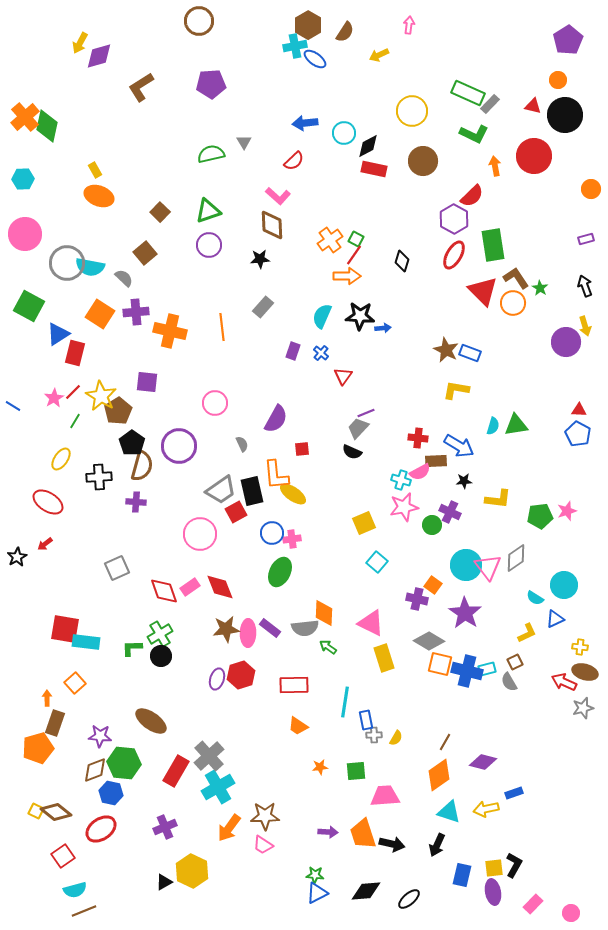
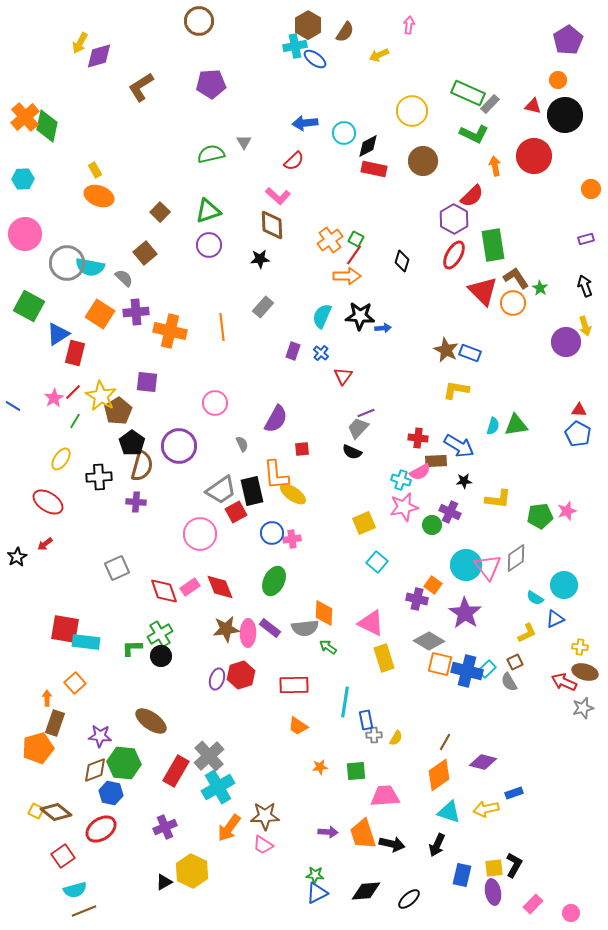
green ellipse at (280, 572): moved 6 px left, 9 px down
cyan rectangle at (487, 669): rotated 30 degrees counterclockwise
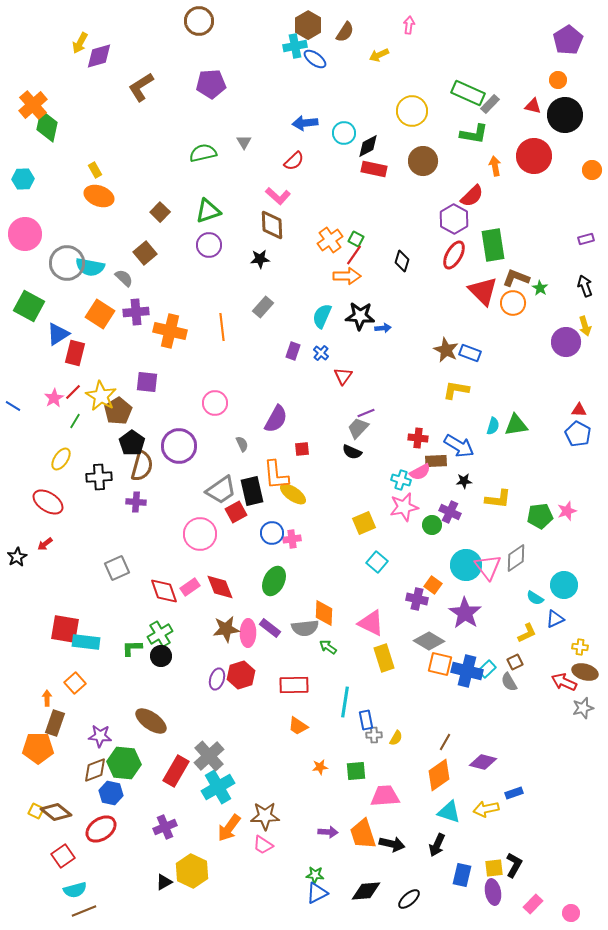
orange cross at (25, 117): moved 8 px right, 12 px up
green L-shape at (474, 134): rotated 16 degrees counterclockwise
green semicircle at (211, 154): moved 8 px left, 1 px up
orange circle at (591, 189): moved 1 px right, 19 px up
brown L-shape at (516, 278): rotated 36 degrees counterclockwise
orange pentagon at (38, 748): rotated 16 degrees clockwise
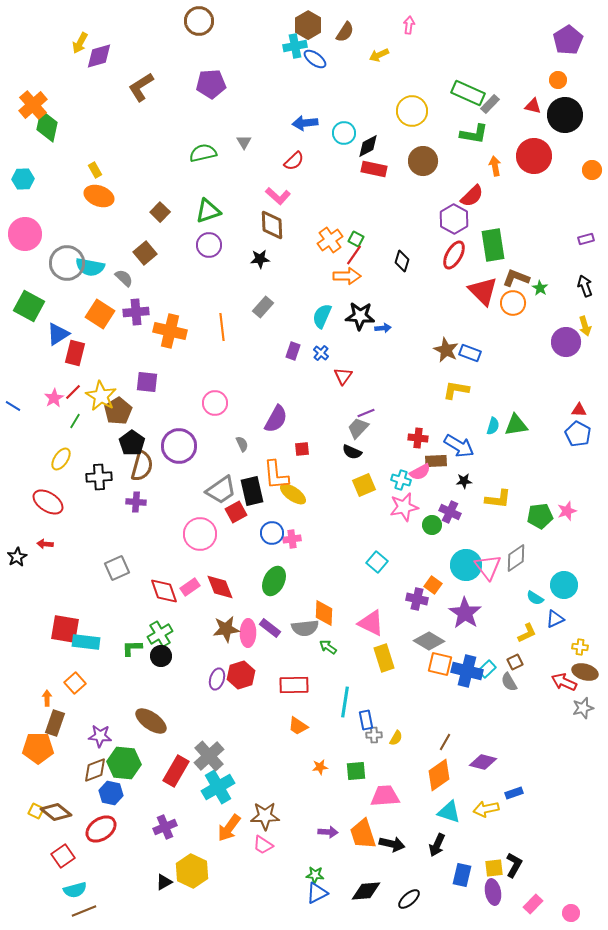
yellow square at (364, 523): moved 38 px up
red arrow at (45, 544): rotated 42 degrees clockwise
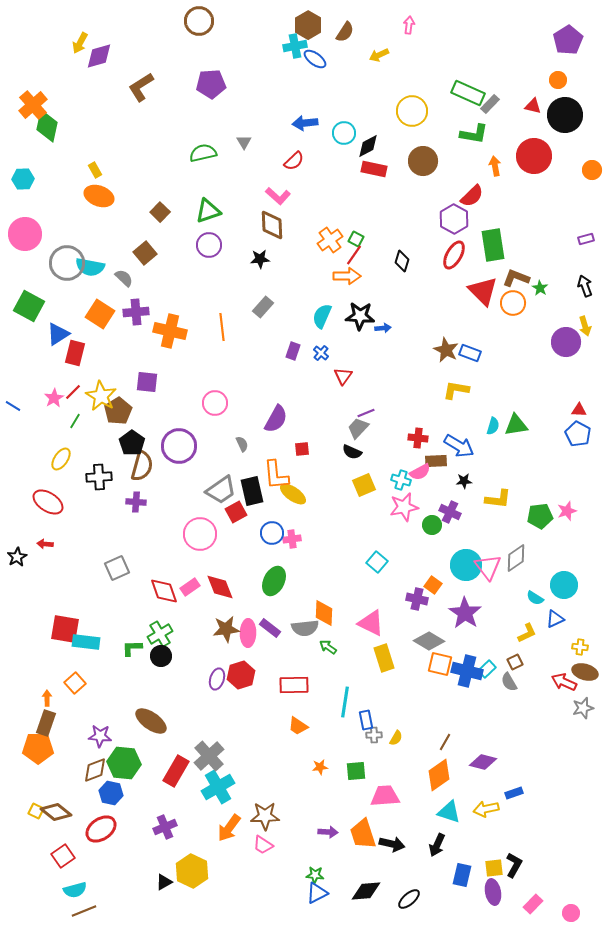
brown rectangle at (55, 723): moved 9 px left
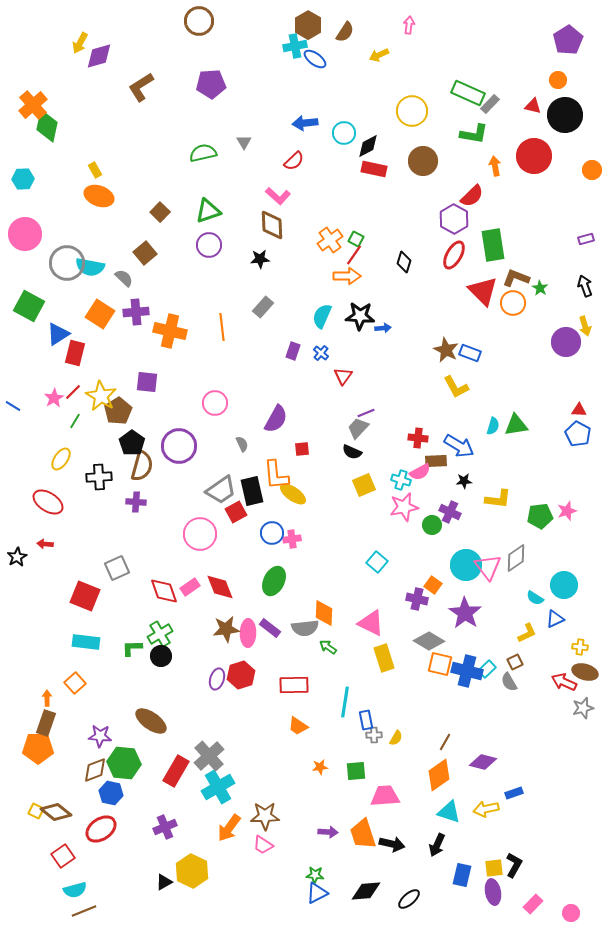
black diamond at (402, 261): moved 2 px right, 1 px down
yellow L-shape at (456, 390): moved 3 px up; rotated 128 degrees counterclockwise
red square at (65, 629): moved 20 px right, 33 px up; rotated 12 degrees clockwise
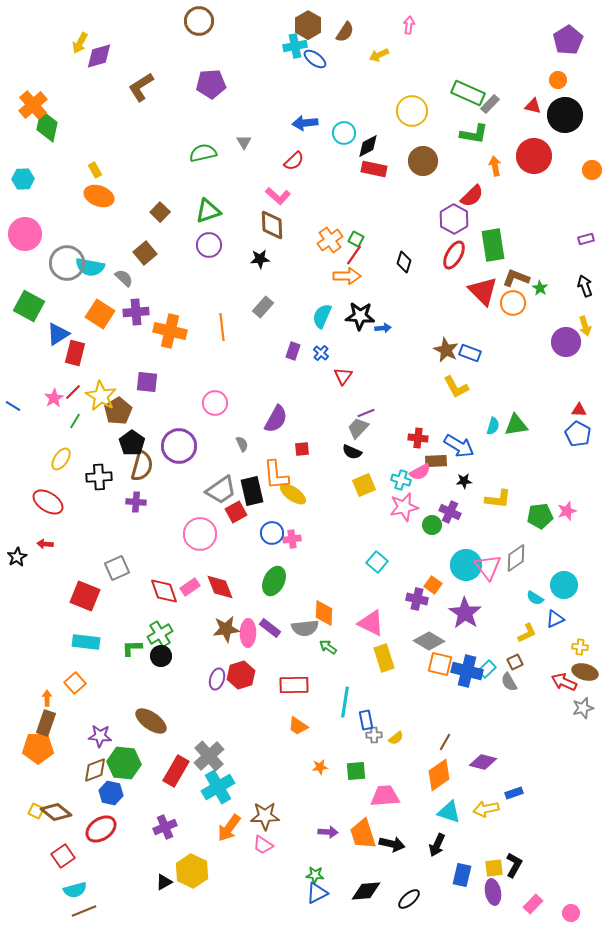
yellow semicircle at (396, 738): rotated 21 degrees clockwise
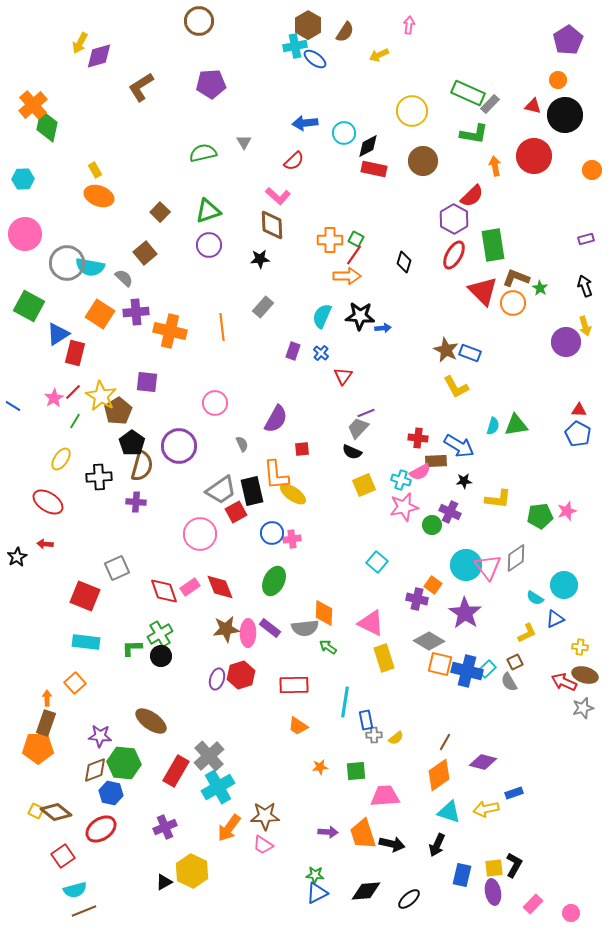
orange cross at (330, 240): rotated 35 degrees clockwise
brown ellipse at (585, 672): moved 3 px down
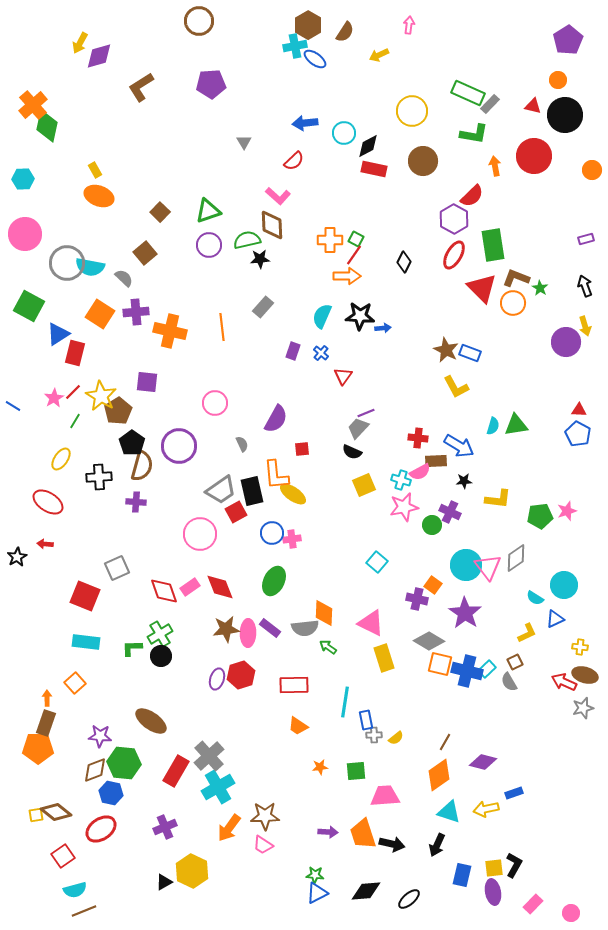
green semicircle at (203, 153): moved 44 px right, 87 px down
black diamond at (404, 262): rotated 10 degrees clockwise
red triangle at (483, 291): moved 1 px left, 3 px up
yellow square at (36, 811): moved 4 px down; rotated 35 degrees counterclockwise
